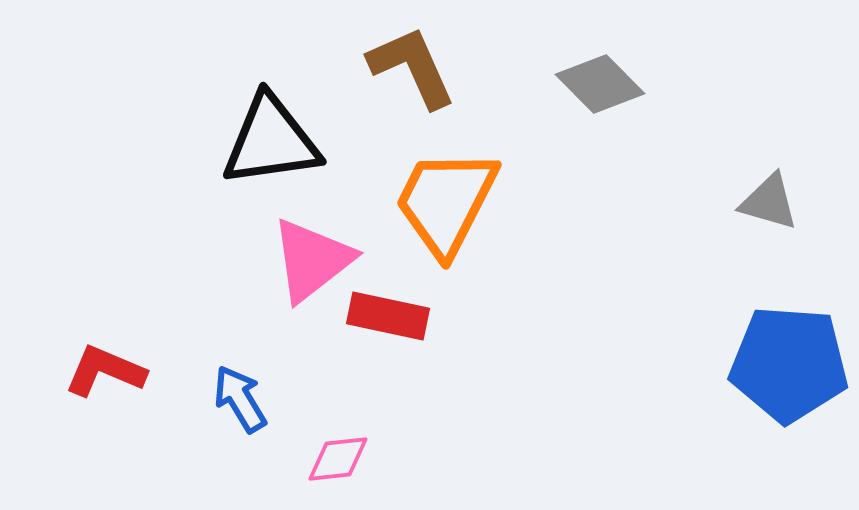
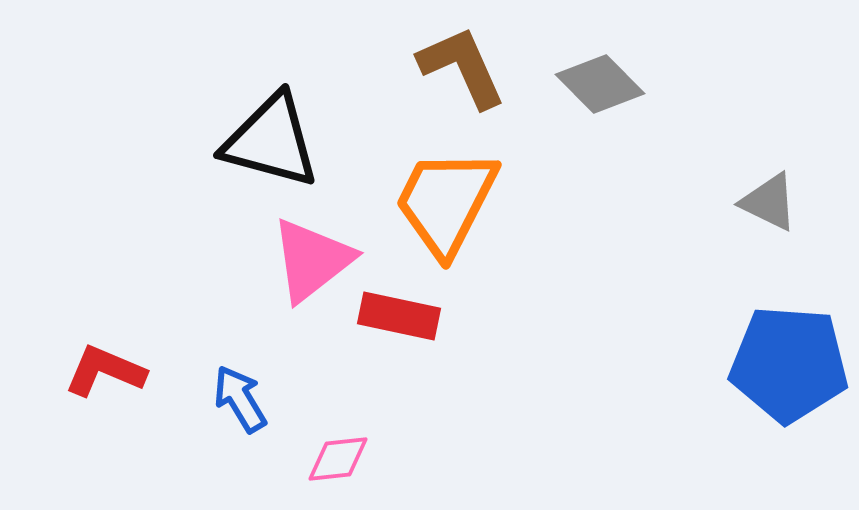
brown L-shape: moved 50 px right
black triangle: rotated 23 degrees clockwise
gray triangle: rotated 10 degrees clockwise
red rectangle: moved 11 px right
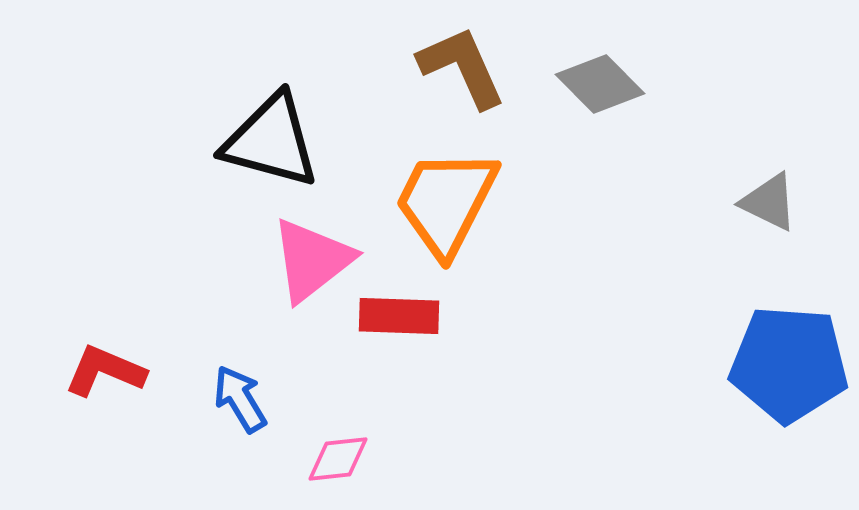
red rectangle: rotated 10 degrees counterclockwise
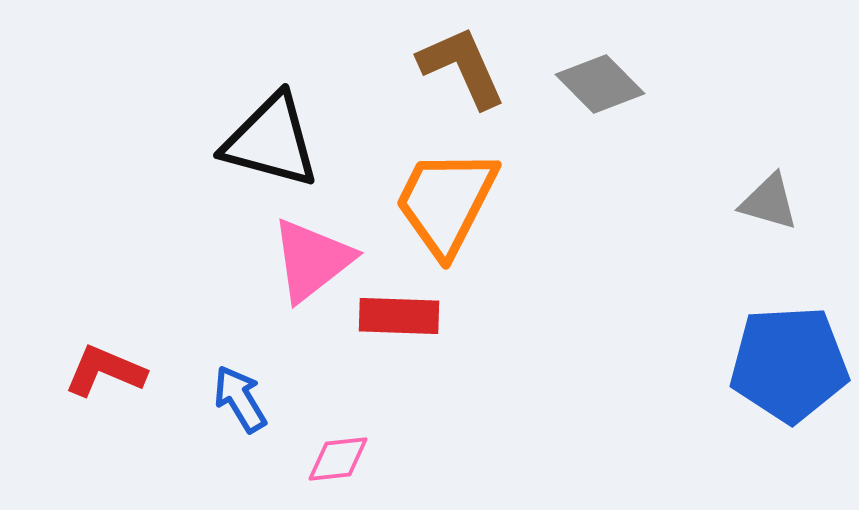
gray triangle: rotated 10 degrees counterclockwise
blue pentagon: rotated 7 degrees counterclockwise
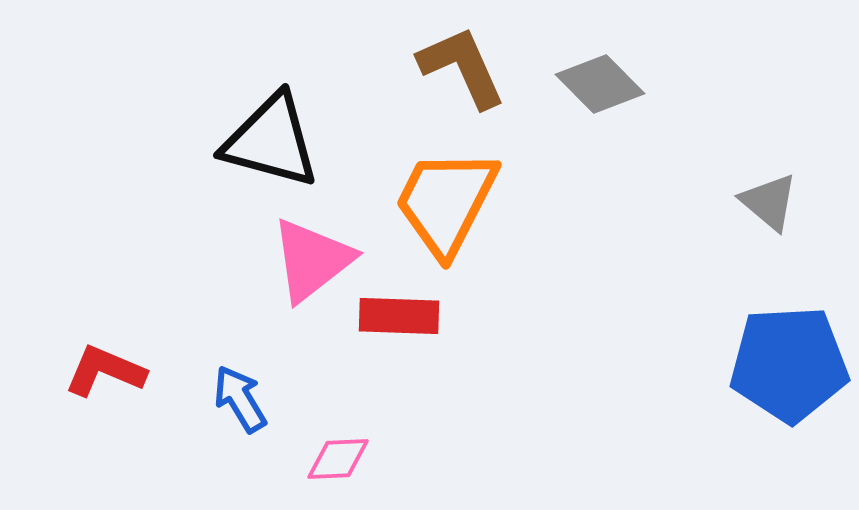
gray triangle: rotated 24 degrees clockwise
pink diamond: rotated 4 degrees clockwise
